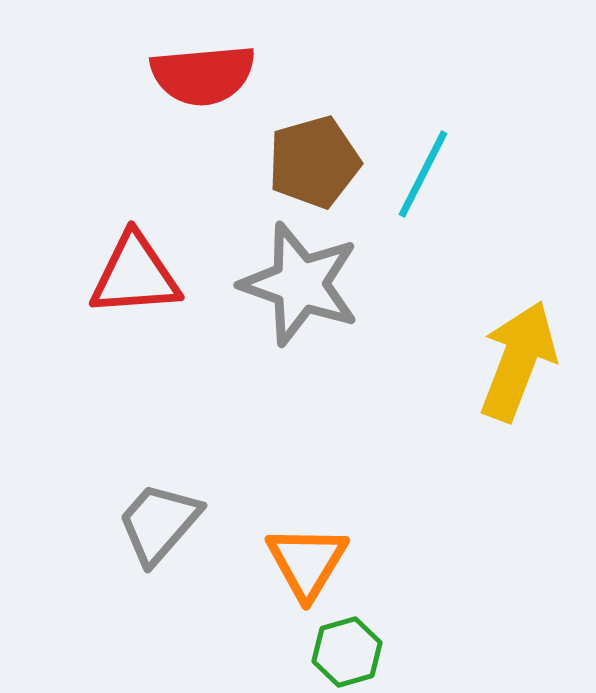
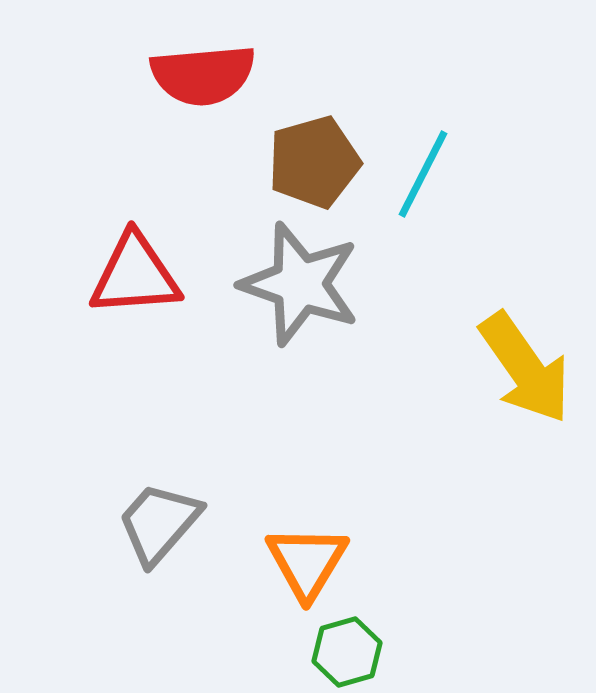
yellow arrow: moved 7 px right, 7 px down; rotated 124 degrees clockwise
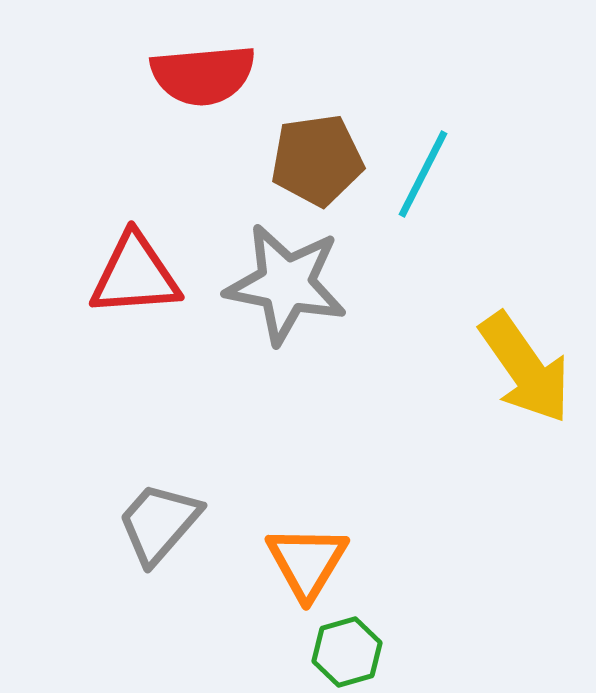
brown pentagon: moved 3 px right, 2 px up; rotated 8 degrees clockwise
gray star: moved 14 px left; rotated 8 degrees counterclockwise
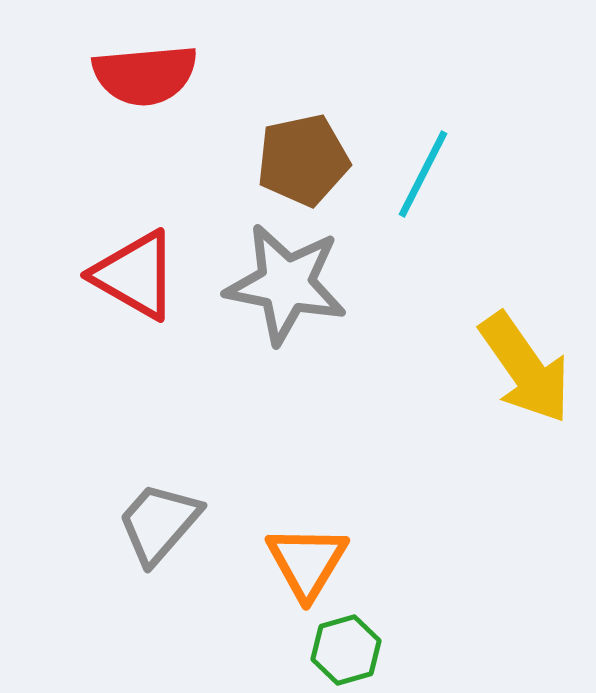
red semicircle: moved 58 px left
brown pentagon: moved 14 px left; rotated 4 degrees counterclockwise
red triangle: rotated 34 degrees clockwise
green hexagon: moved 1 px left, 2 px up
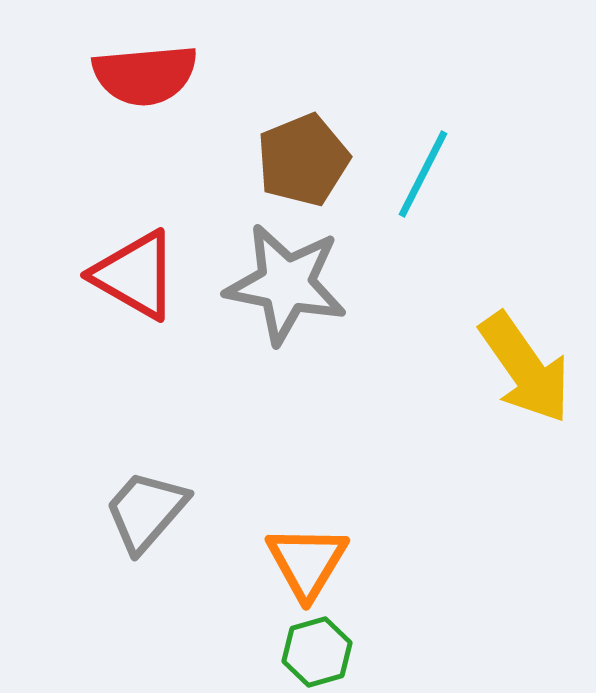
brown pentagon: rotated 10 degrees counterclockwise
gray trapezoid: moved 13 px left, 12 px up
green hexagon: moved 29 px left, 2 px down
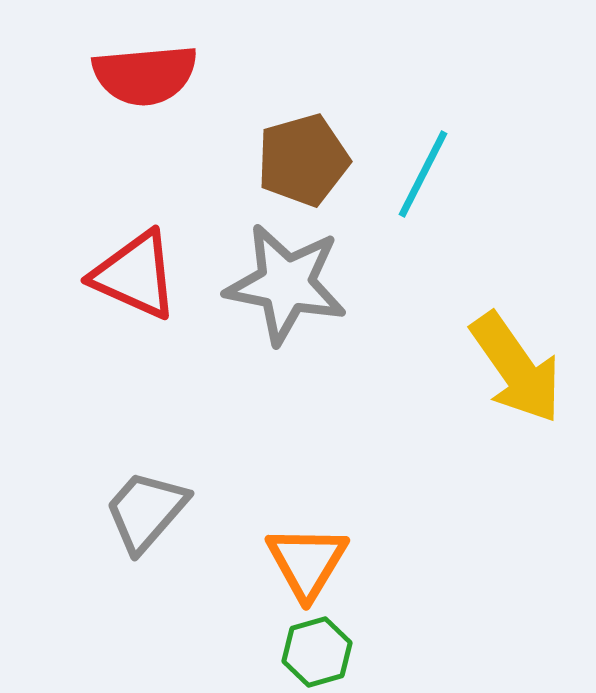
brown pentagon: rotated 6 degrees clockwise
red triangle: rotated 6 degrees counterclockwise
yellow arrow: moved 9 px left
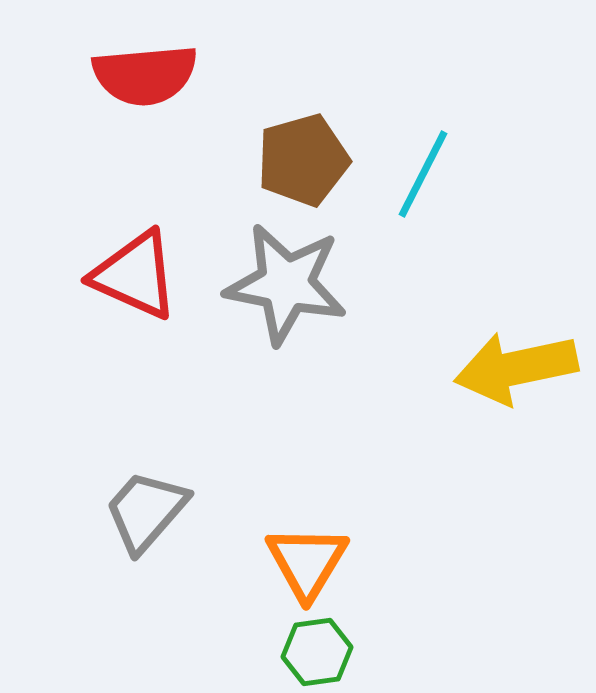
yellow arrow: rotated 113 degrees clockwise
green hexagon: rotated 8 degrees clockwise
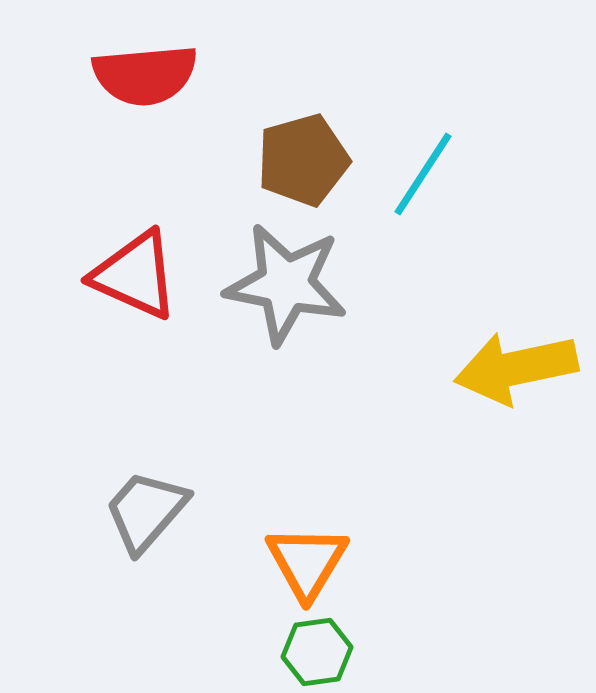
cyan line: rotated 6 degrees clockwise
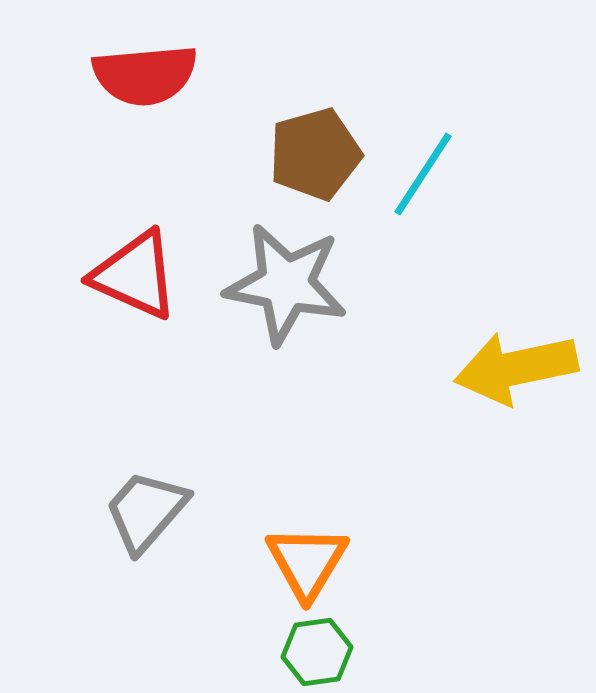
brown pentagon: moved 12 px right, 6 px up
